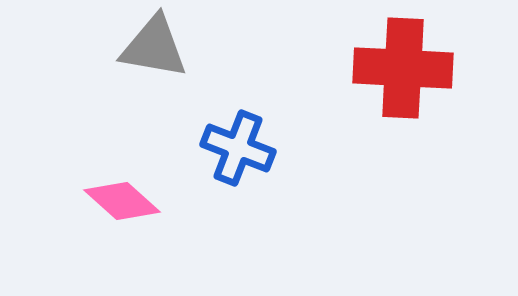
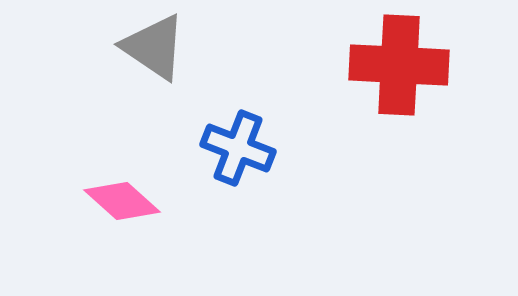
gray triangle: rotated 24 degrees clockwise
red cross: moved 4 px left, 3 px up
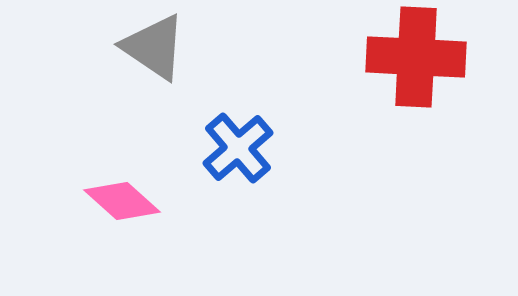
red cross: moved 17 px right, 8 px up
blue cross: rotated 28 degrees clockwise
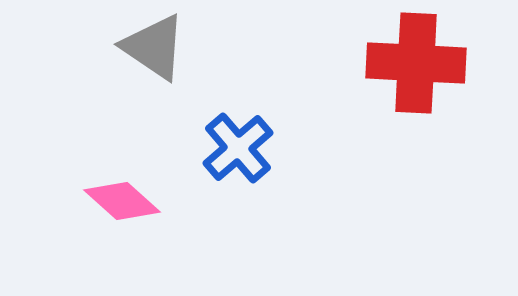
red cross: moved 6 px down
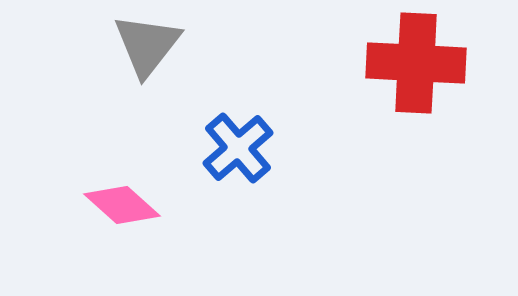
gray triangle: moved 7 px left, 2 px up; rotated 34 degrees clockwise
pink diamond: moved 4 px down
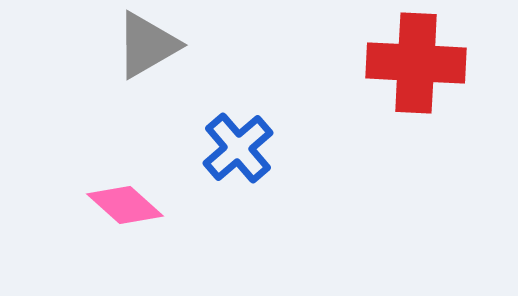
gray triangle: rotated 22 degrees clockwise
pink diamond: moved 3 px right
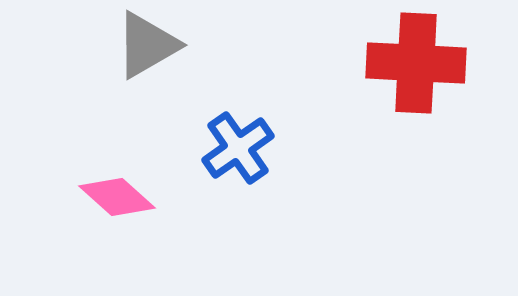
blue cross: rotated 6 degrees clockwise
pink diamond: moved 8 px left, 8 px up
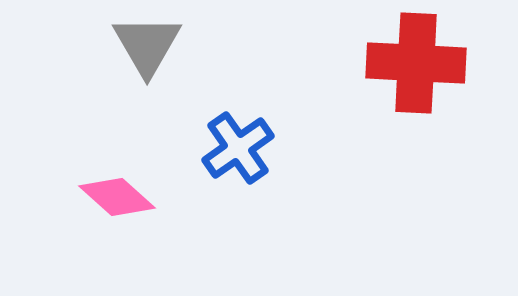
gray triangle: rotated 30 degrees counterclockwise
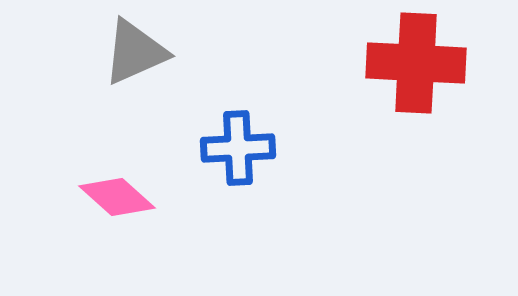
gray triangle: moved 12 px left, 7 px down; rotated 36 degrees clockwise
blue cross: rotated 32 degrees clockwise
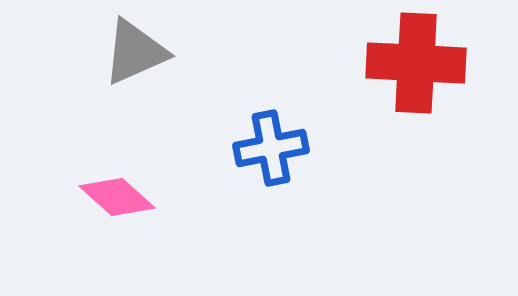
blue cross: moved 33 px right; rotated 8 degrees counterclockwise
